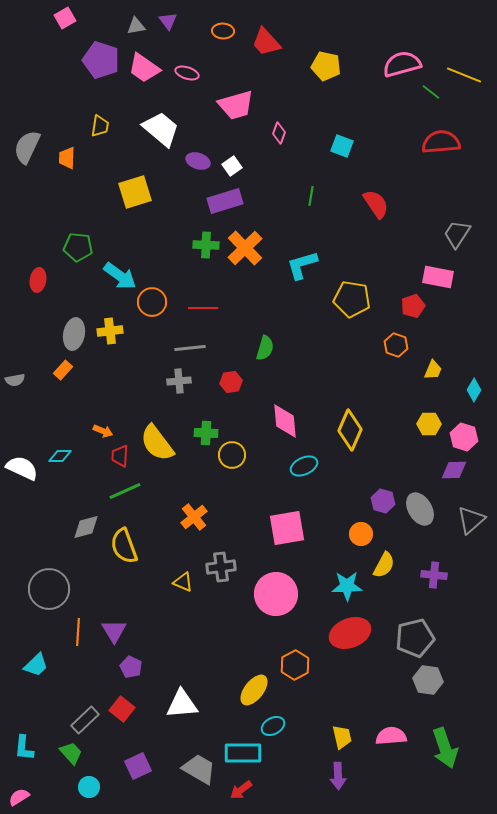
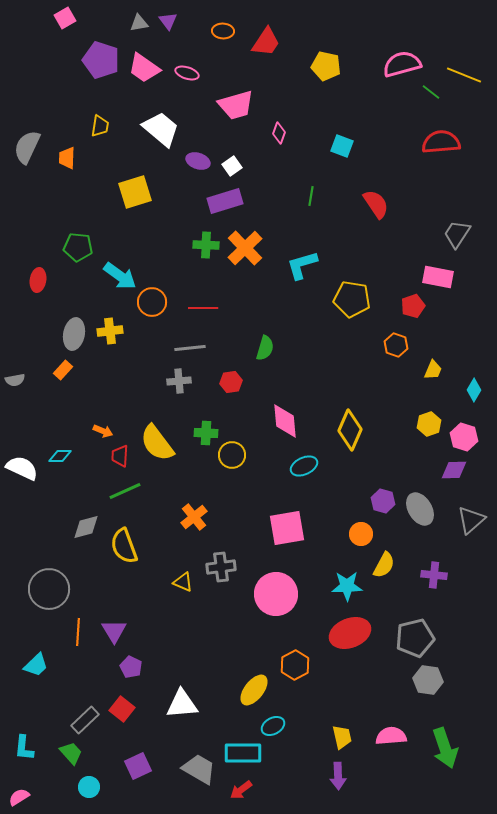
gray triangle at (136, 26): moved 3 px right, 3 px up
red trapezoid at (266, 42): rotated 104 degrees counterclockwise
yellow hexagon at (429, 424): rotated 20 degrees counterclockwise
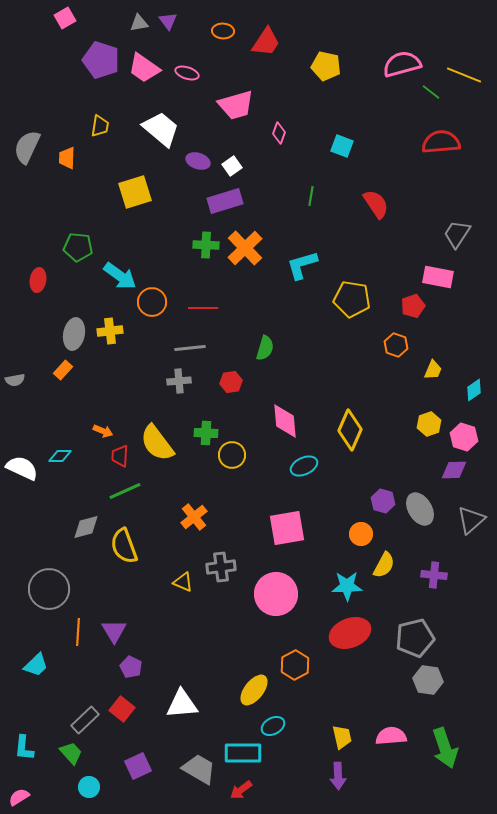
cyan diamond at (474, 390): rotated 25 degrees clockwise
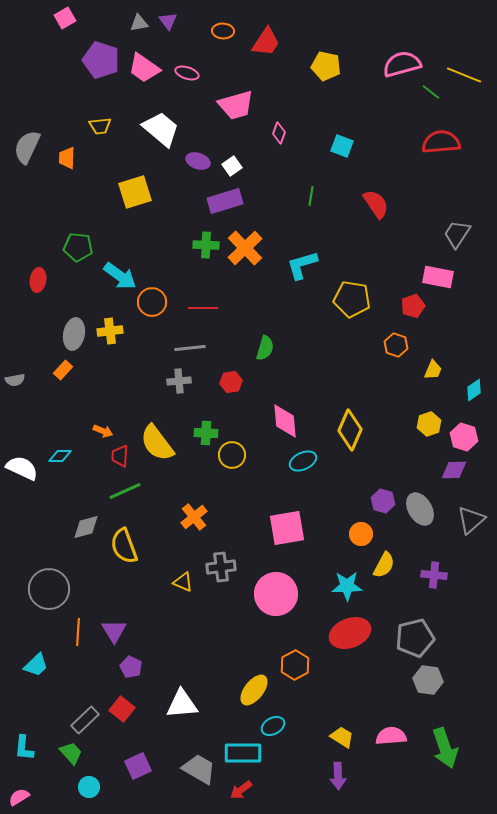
yellow trapezoid at (100, 126): rotated 75 degrees clockwise
cyan ellipse at (304, 466): moved 1 px left, 5 px up
yellow trapezoid at (342, 737): rotated 45 degrees counterclockwise
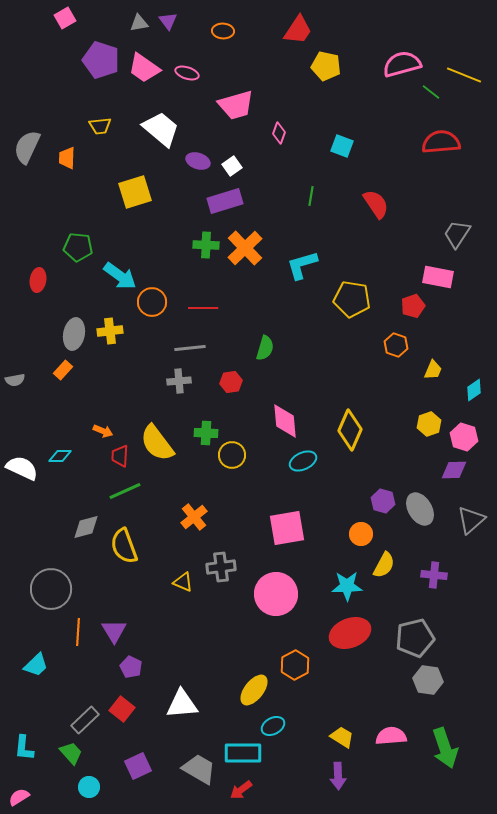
red trapezoid at (266, 42): moved 32 px right, 12 px up
gray circle at (49, 589): moved 2 px right
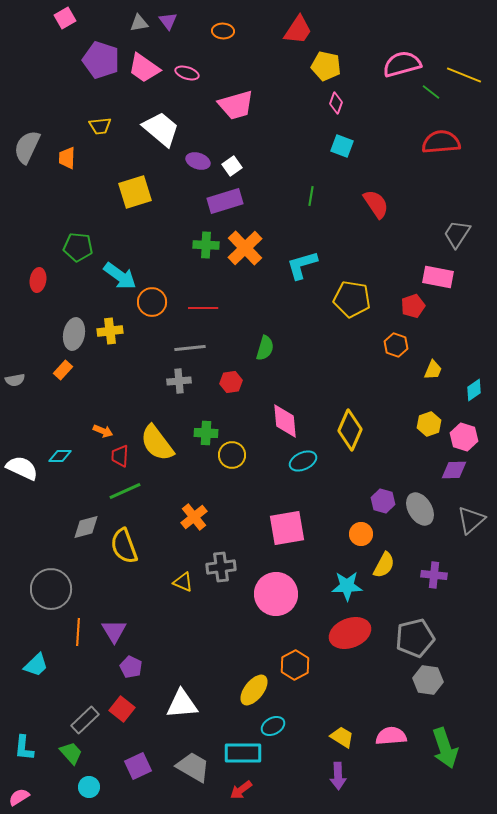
pink diamond at (279, 133): moved 57 px right, 30 px up
gray trapezoid at (199, 769): moved 6 px left, 2 px up
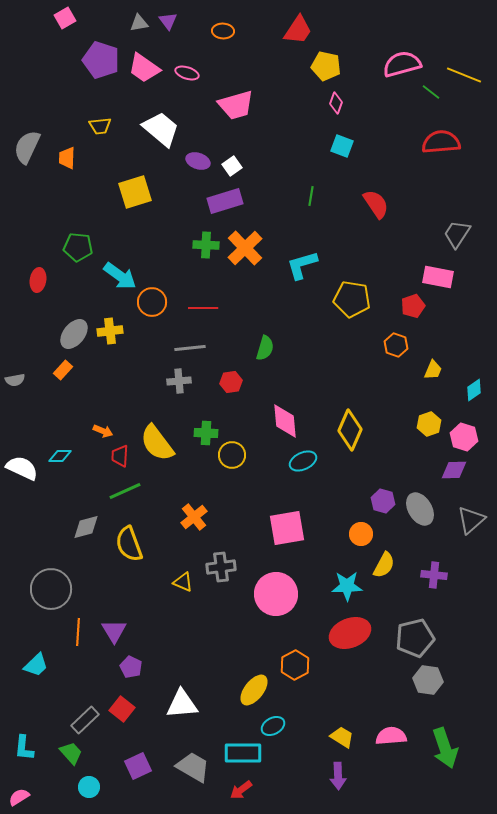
gray ellipse at (74, 334): rotated 28 degrees clockwise
yellow semicircle at (124, 546): moved 5 px right, 2 px up
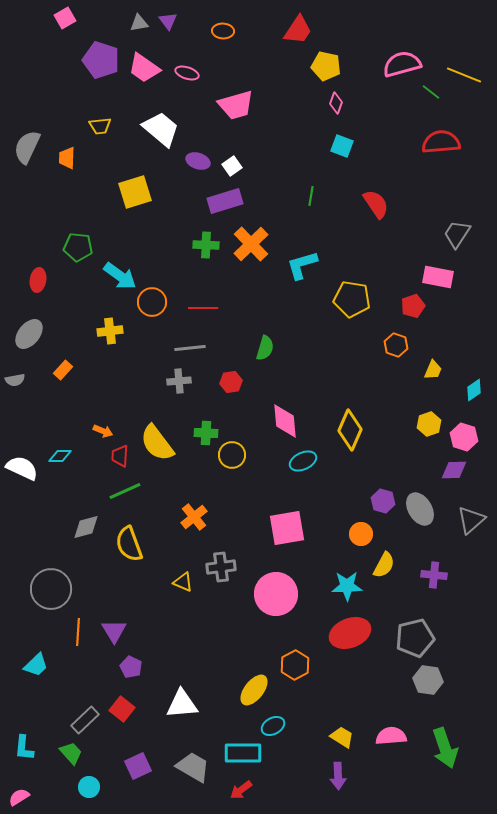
orange cross at (245, 248): moved 6 px right, 4 px up
gray ellipse at (74, 334): moved 45 px left
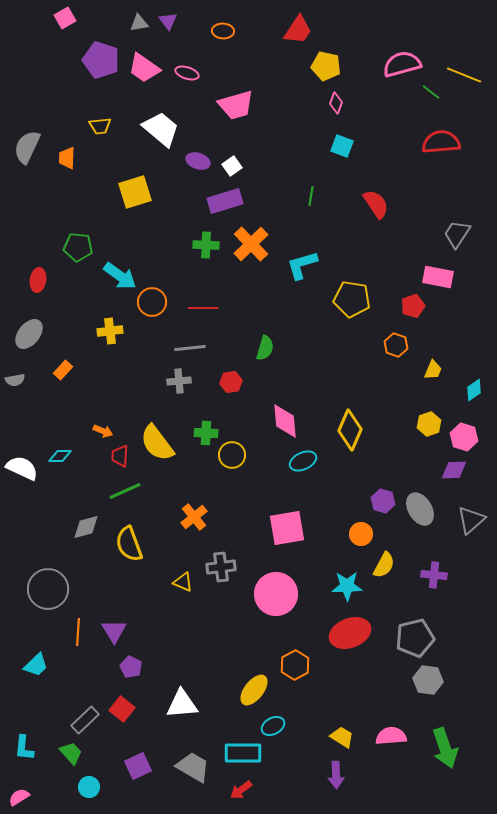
gray circle at (51, 589): moved 3 px left
purple arrow at (338, 776): moved 2 px left, 1 px up
